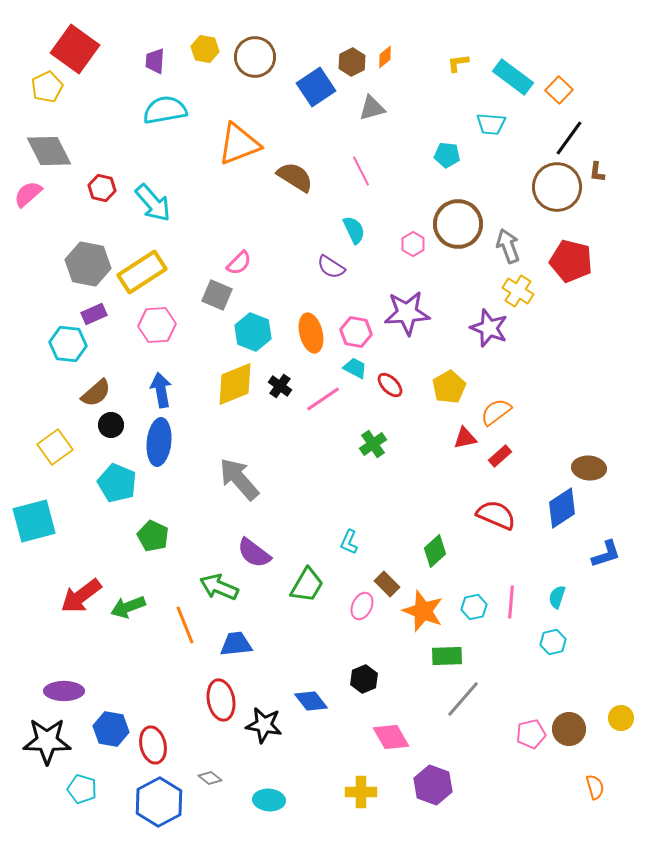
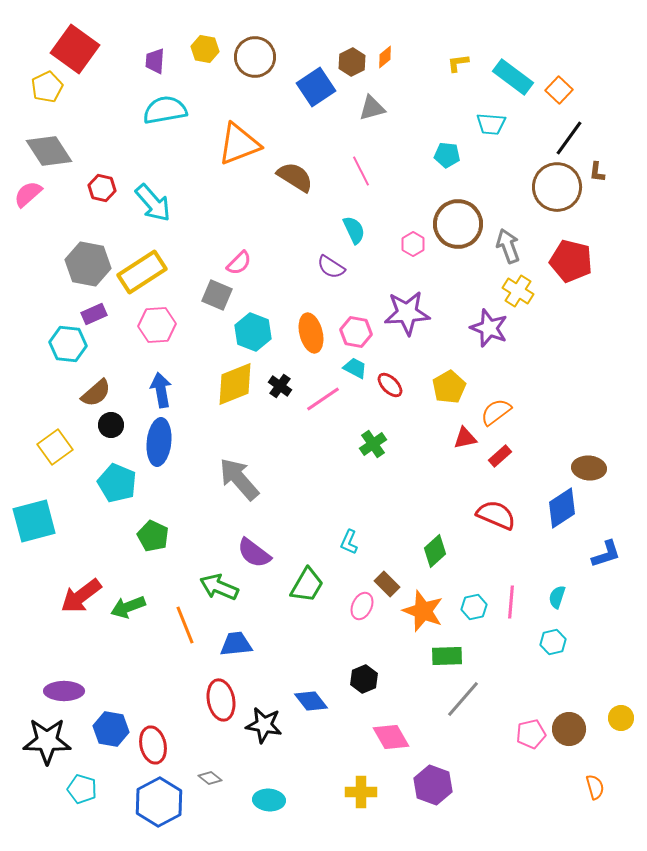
gray diamond at (49, 151): rotated 6 degrees counterclockwise
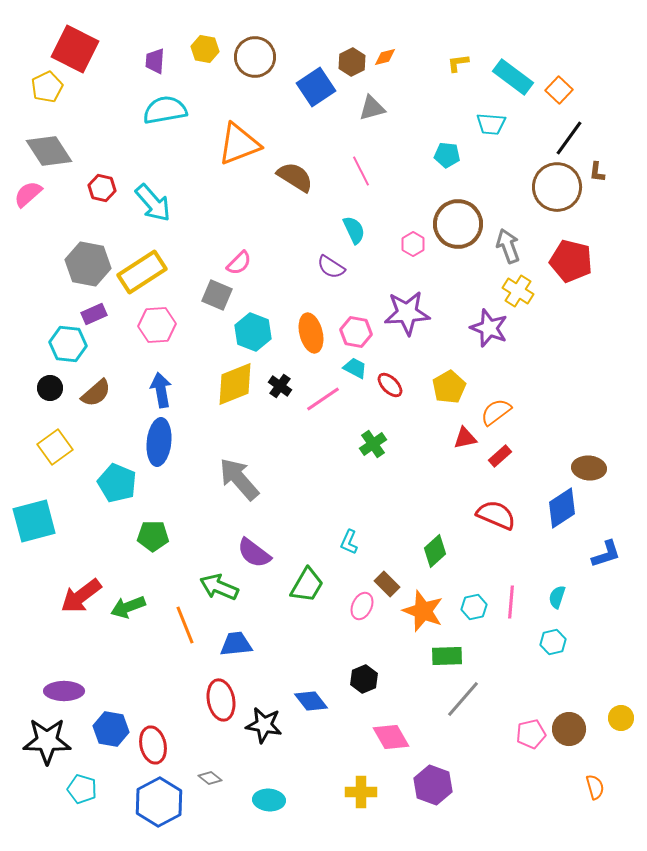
red square at (75, 49): rotated 9 degrees counterclockwise
orange diamond at (385, 57): rotated 25 degrees clockwise
black circle at (111, 425): moved 61 px left, 37 px up
green pentagon at (153, 536): rotated 24 degrees counterclockwise
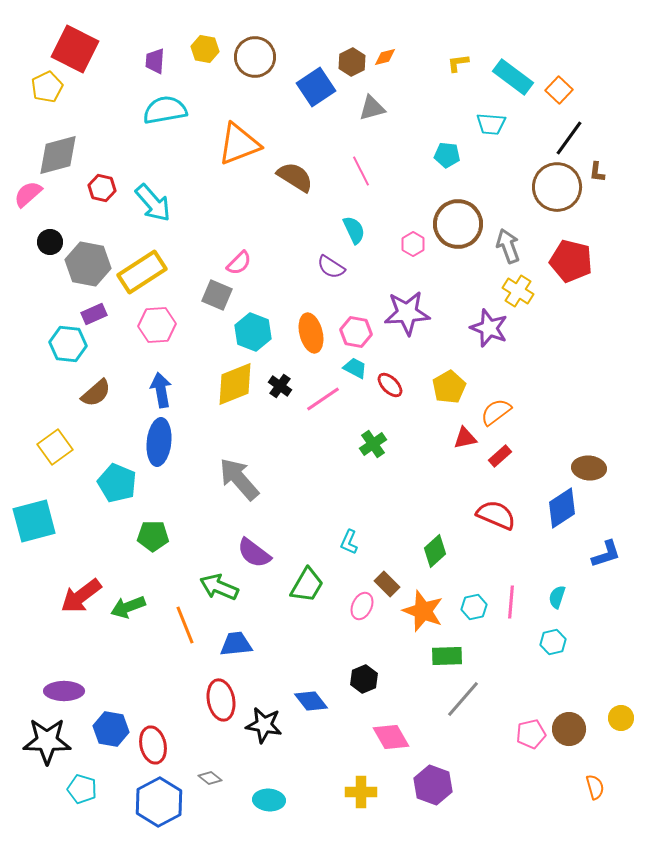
gray diamond at (49, 151): moved 9 px right, 4 px down; rotated 72 degrees counterclockwise
black circle at (50, 388): moved 146 px up
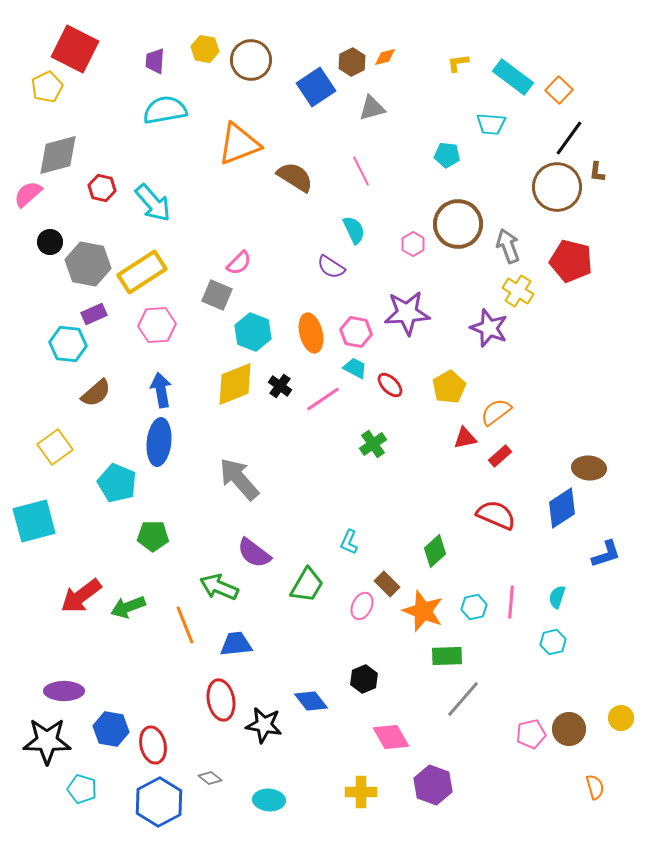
brown circle at (255, 57): moved 4 px left, 3 px down
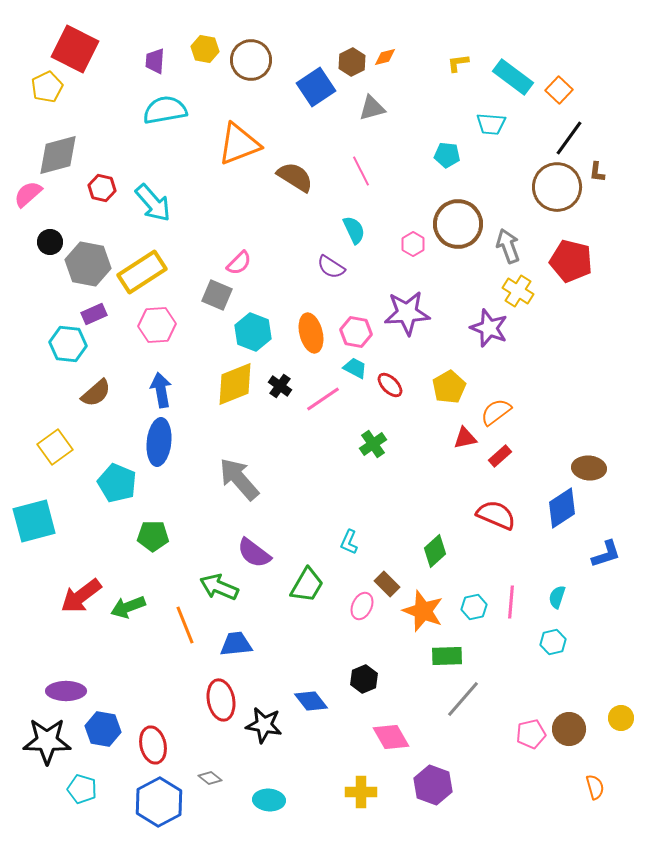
purple ellipse at (64, 691): moved 2 px right
blue hexagon at (111, 729): moved 8 px left
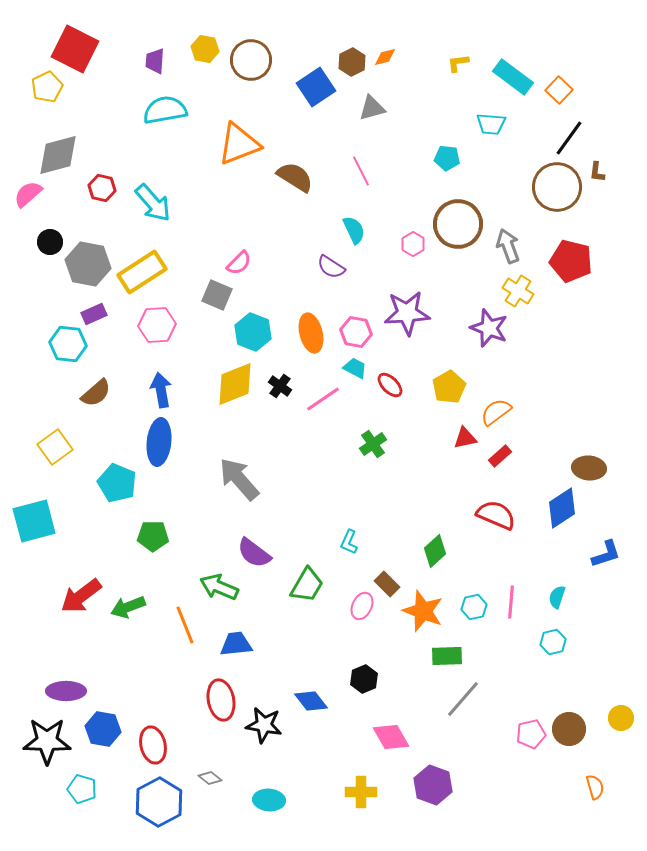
cyan pentagon at (447, 155): moved 3 px down
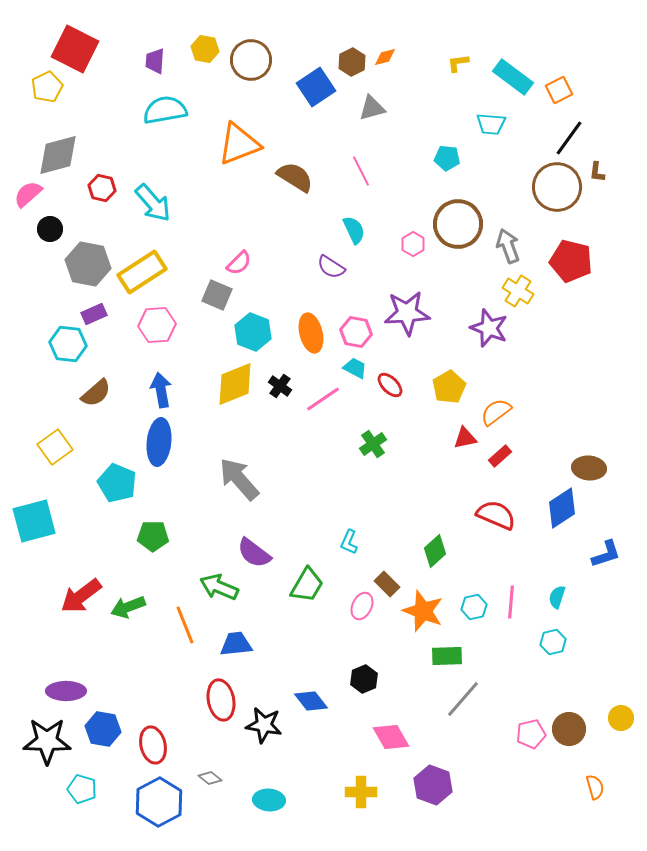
orange square at (559, 90): rotated 20 degrees clockwise
black circle at (50, 242): moved 13 px up
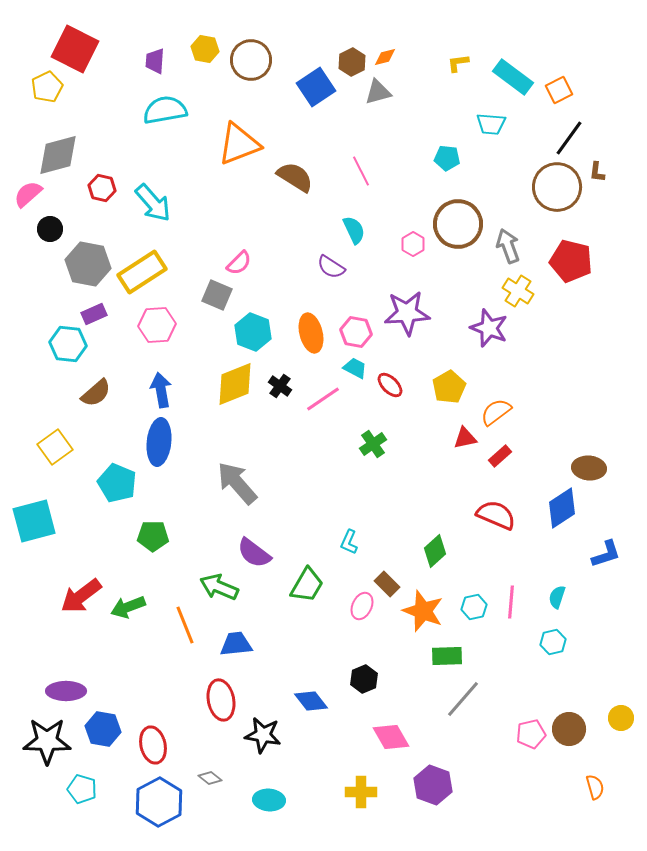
gray triangle at (372, 108): moved 6 px right, 16 px up
gray arrow at (239, 479): moved 2 px left, 4 px down
black star at (264, 725): moved 1 px left, 10 px down
